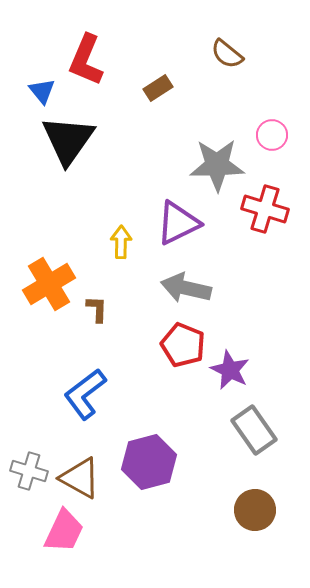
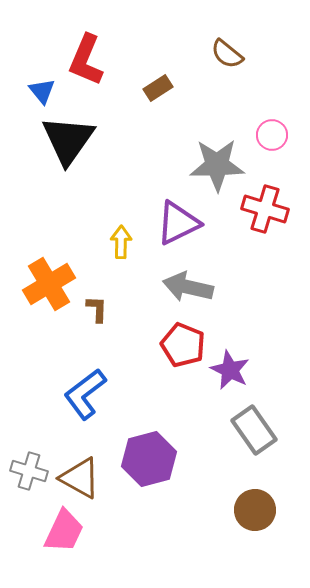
gray arrow: moved 2 px right, 1 px up
purple hexagon: moved 3 px up
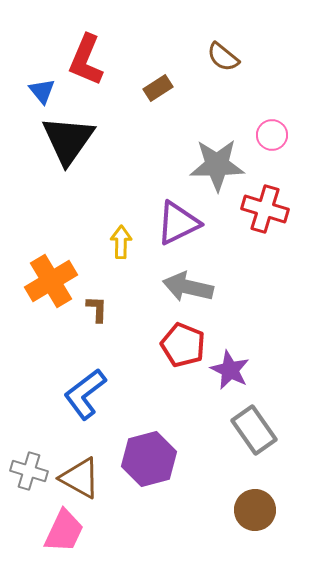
brown semicircle: moved 4 px left, 3 px down
orange cross: moved 2 px right, 3 px up
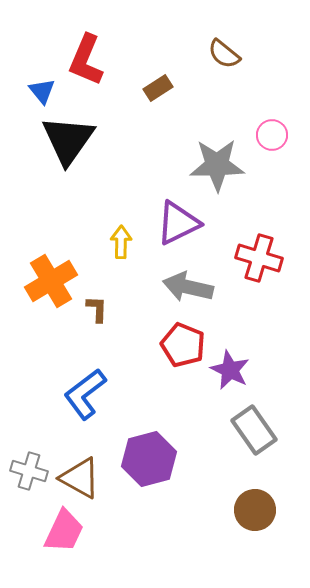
brown semicircle: moved 1 px right, 3 px up
red cross: moved 6 px left, 49 px down
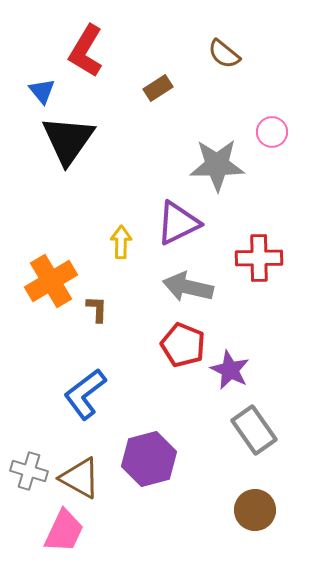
red L-shape: moved 9 px up; rotated 8 degrees clockwise
pink circle: moved 3 px up
red cross: rotated 18 degrees counterclockwise
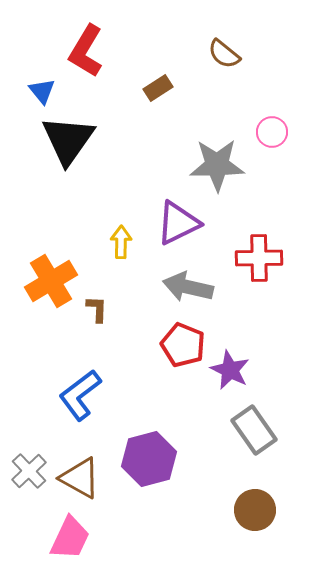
blue L-shape: moved 5 px left, 1 px down
gray cross: rotated 30 degrees clockwise
pink trapezoid: moved 6 px right, 7 px down
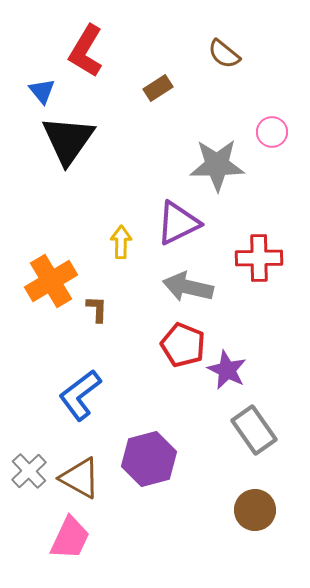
purple star: moved 3 px left
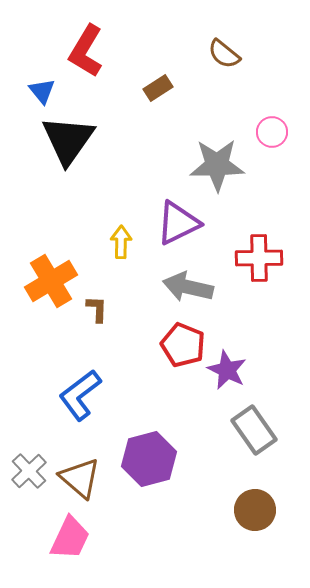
brown triangle: rotated 12 degrees clockwise
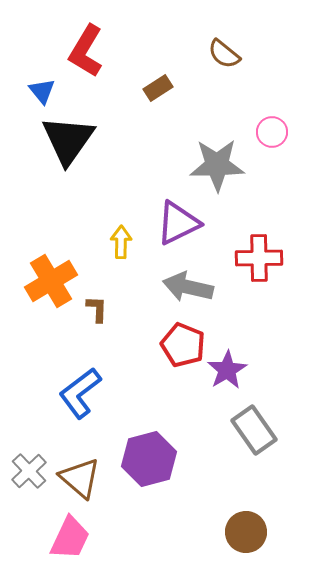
purple star: rotated 15 degrees clockwise
blue L-shape: moved 2 px up
brown circle: moved 9 px left, 22 px down
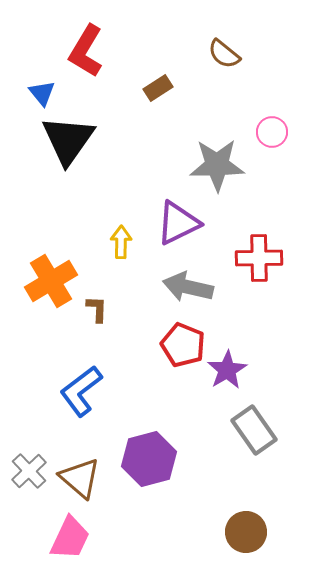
blue triangle: moved 2 px down
blue L-shape: moved 1 px right, 2 px up
